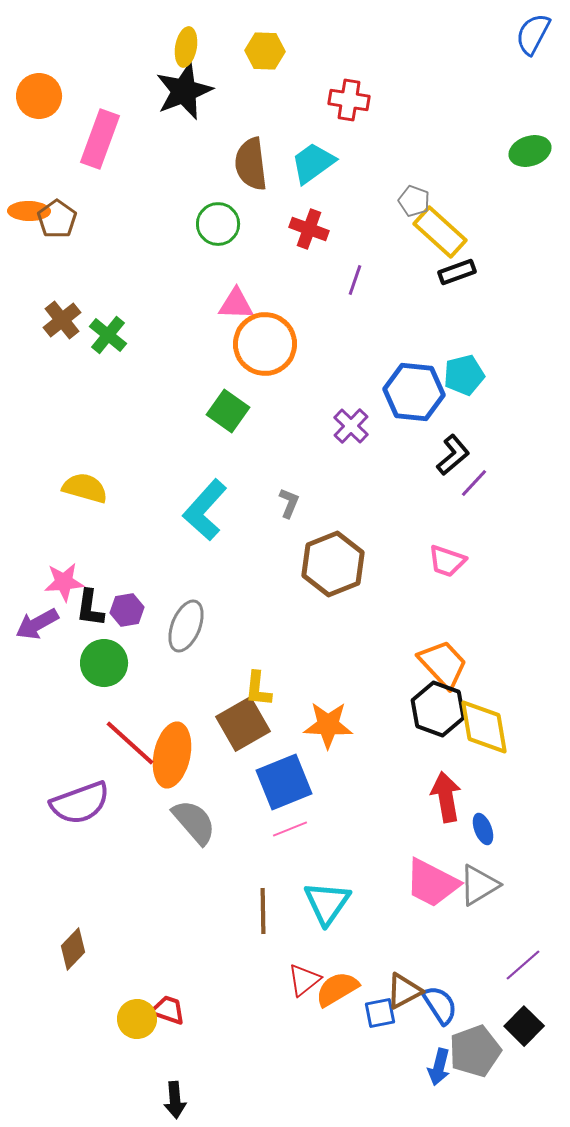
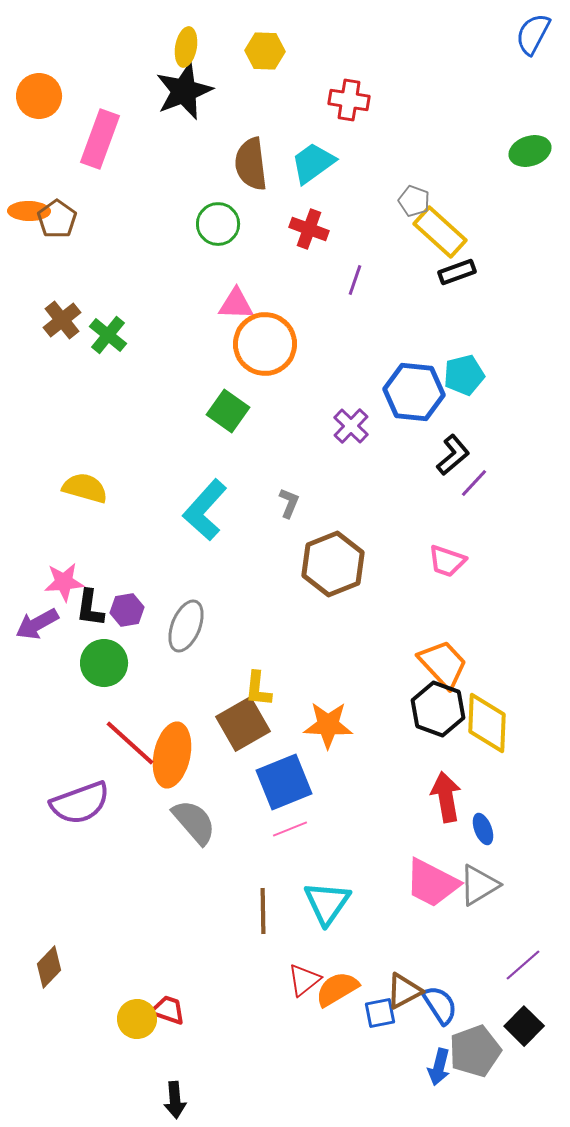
yellow diamond at (484, 727): moved 3 px right, 4 px up; rotated 12 degrees clockwise
brown diamond at (73, 949): moved 24 px left, 18 px down
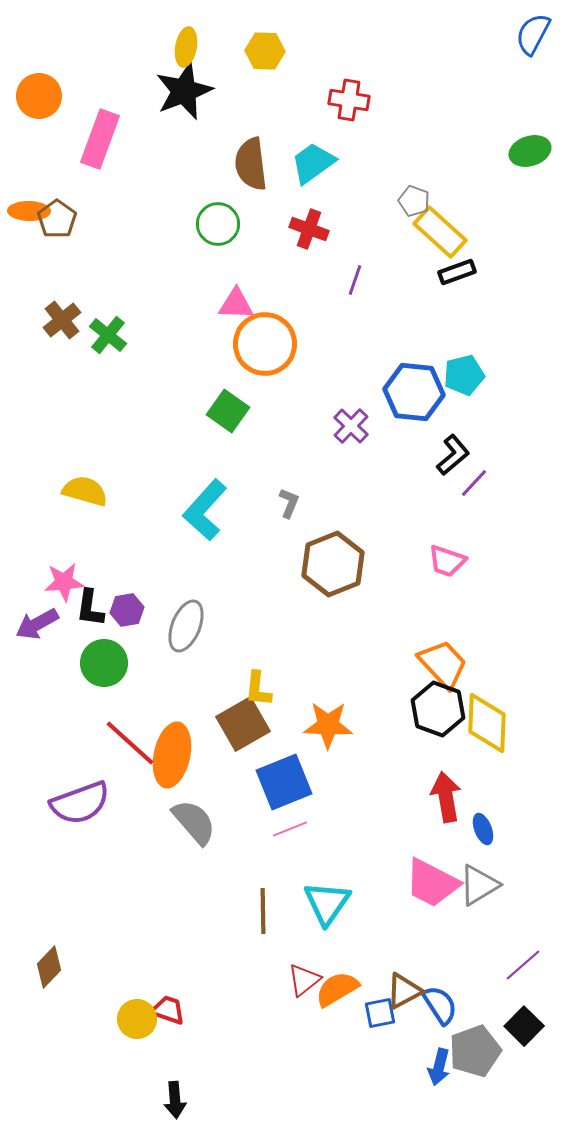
yellow semicircle at (85, 488): moved 3 px down
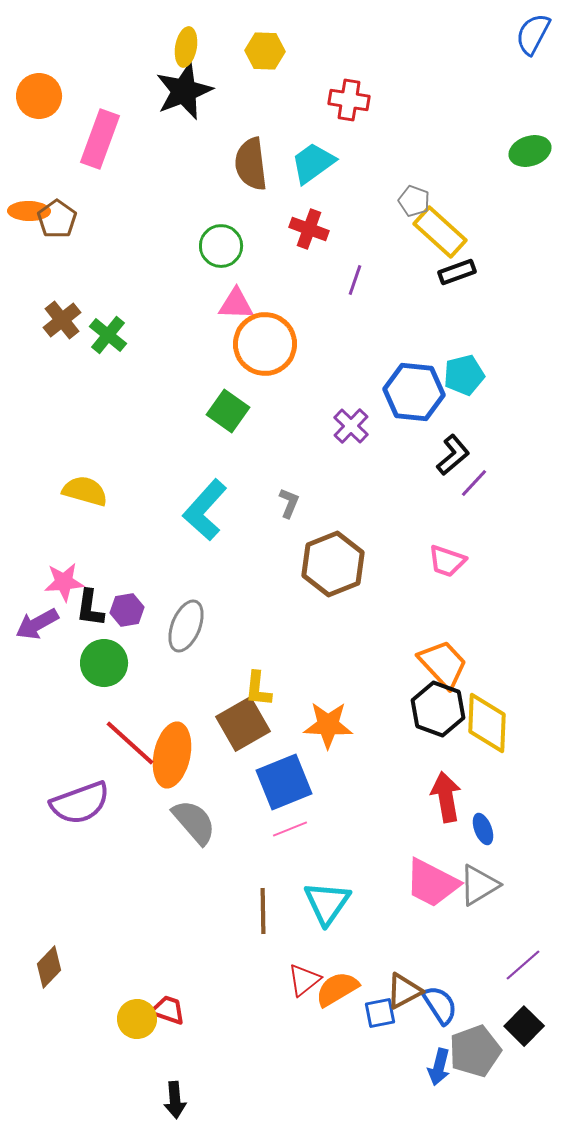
green circle at (218, 224): moved 3 px right, 22 px down
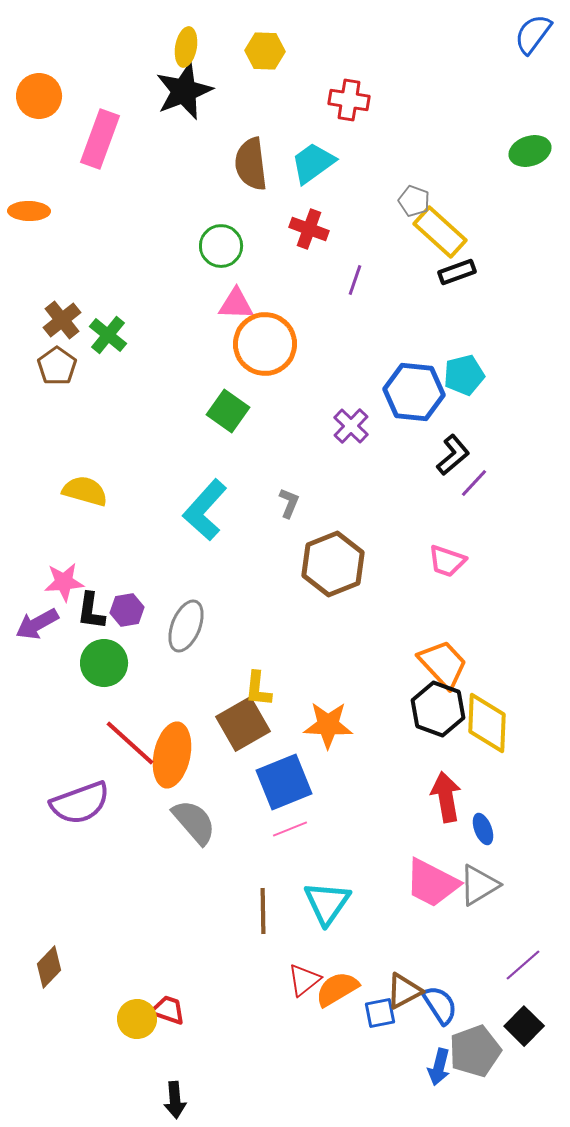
blue semicircle at (533, 34): rotated 9 degrees clockwise
brown pentagon at (57, 219): moved 147 px down
black L-shape at (90, 608): moved 1 px right, 3 px down
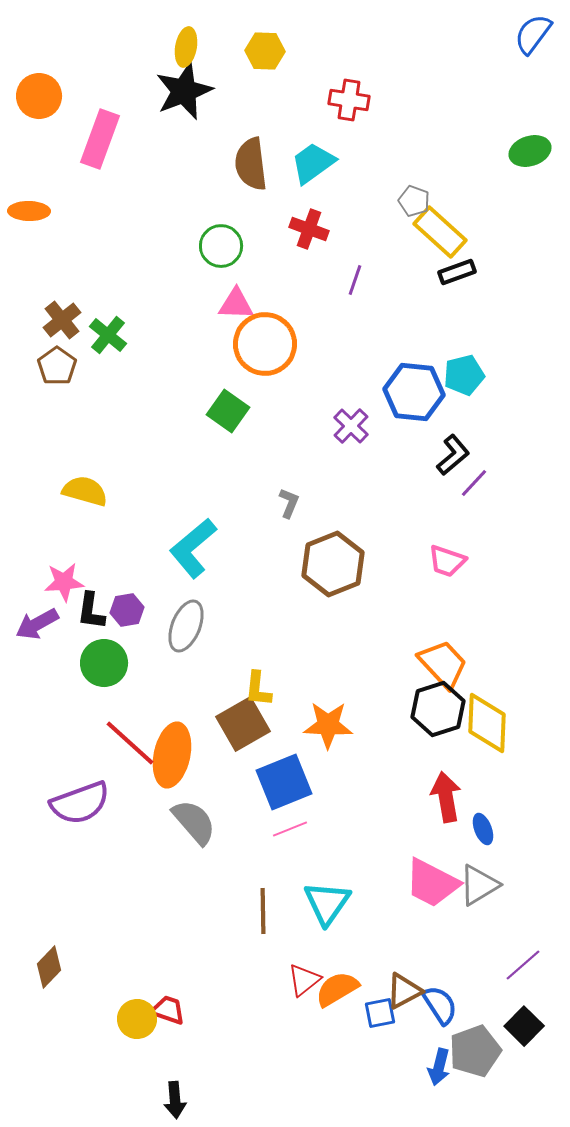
cyan L-shape at (205, 510): moved 12 px left, 38 px down; rotated 8 degrees clockwise
black hexagon at (438, 709): rotated 22 degrees clockwise
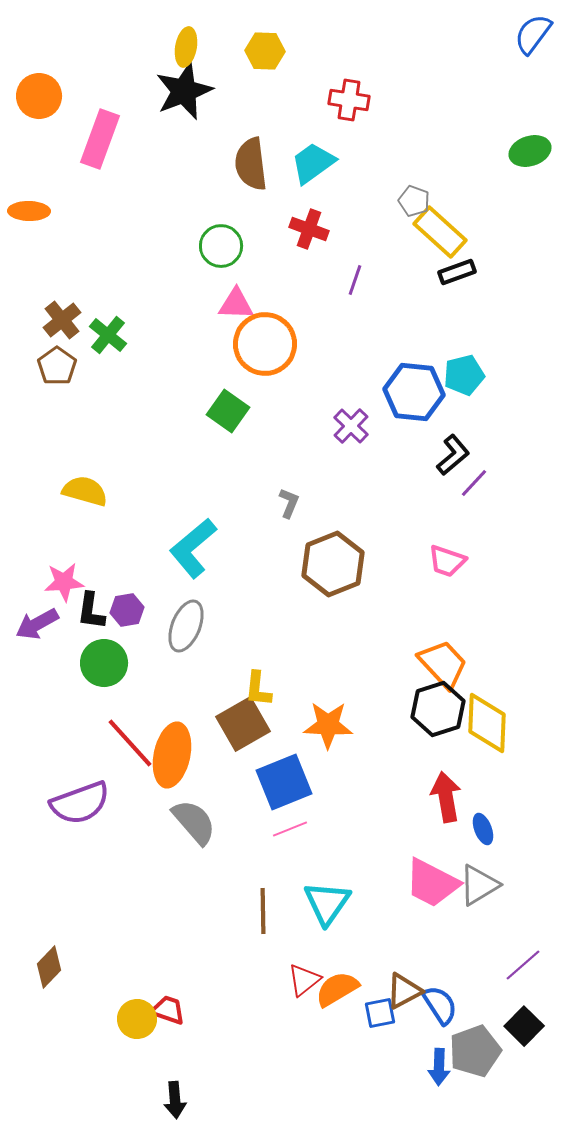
red line at (130, 743): rotated 6 degrees clockwise
blue arrow at (439, 1067): rotated 12 degrees counterclockwise
